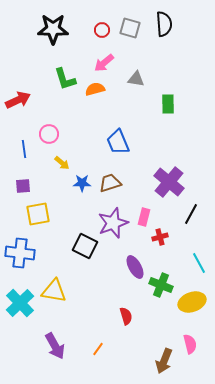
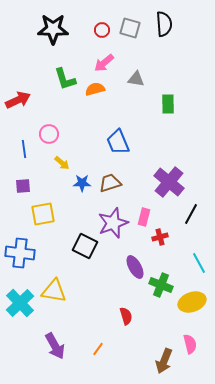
yellow square: moved 5 px right
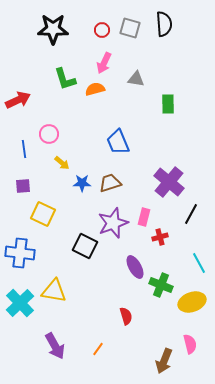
pink arrow: rotated 25 degrees counterclockwise
yellow square: rotated 35 degrees clockwise
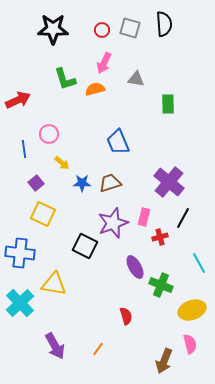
purple square: moved 13 px right, 3 px up; rotated 35 degrees counterclockwise
black line: moved 8 px left, 4 px down
yellow triangle: moved 7 px up
yellow ellipse: moved 8 px down
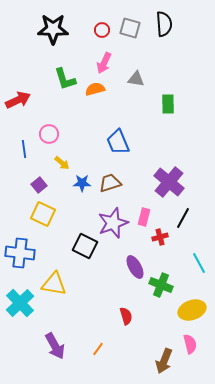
purple square: moved 3 px right, 2 px down
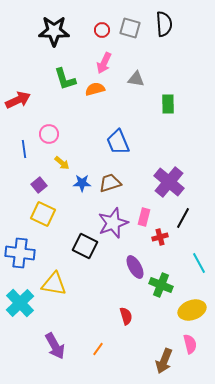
black star: moved 1 px right, 2 px down
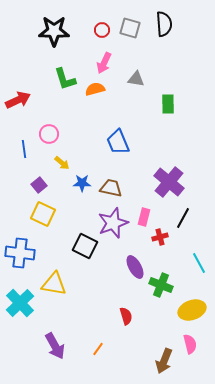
brown trapezoid: moved 1 px right, 5 px down; rotated 30 degrees clockwise
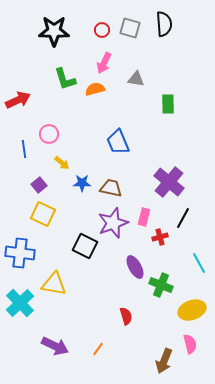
purple arrow: rotated 36 degrees counterclockwise
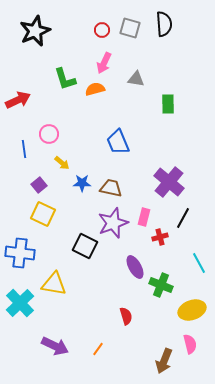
black star: moved 19 px left; rotated 24 degrees counterclockwise
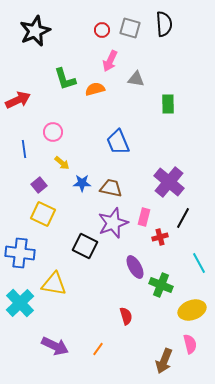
pink arrow: moved 6 px right, 2 px up
pink circle: moved 4 px right, 2 px up
